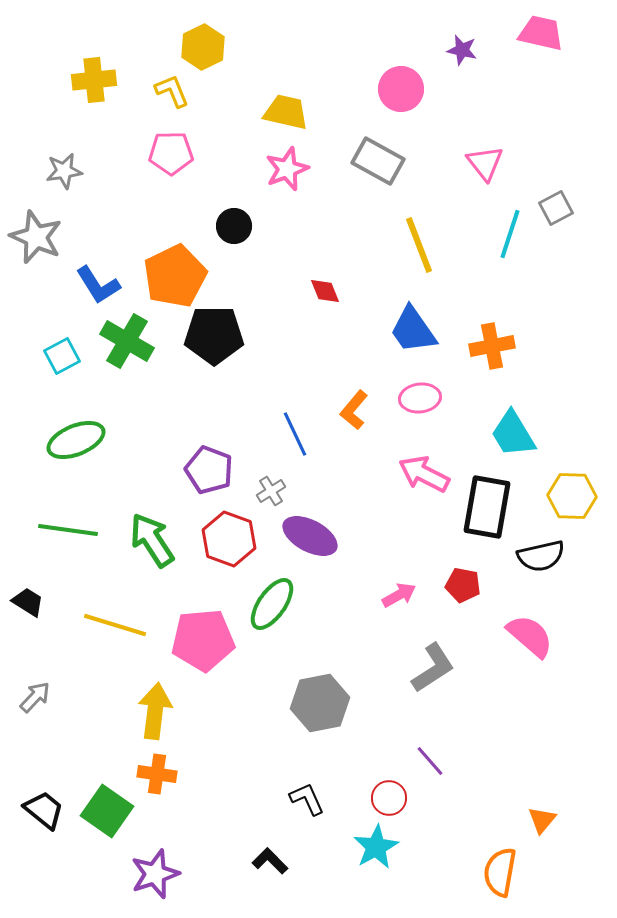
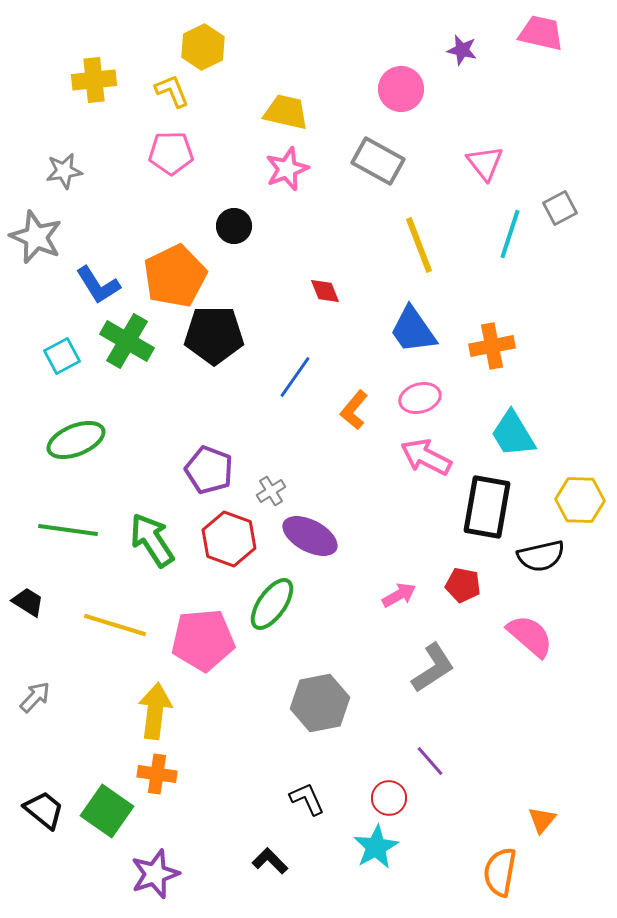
gray square at (556, 208): moved 4 px right
pink ellipse at (420, 398): rotated 9 degrees counterclockwise
blue line at (295, 434): moved 57 px up; rotated 60 degrees clockwise
pink arrow at (424, 474): moved 2 px right, 17 px up
yellow hexagon at (572, 496): moved 8 px right, 4 px down
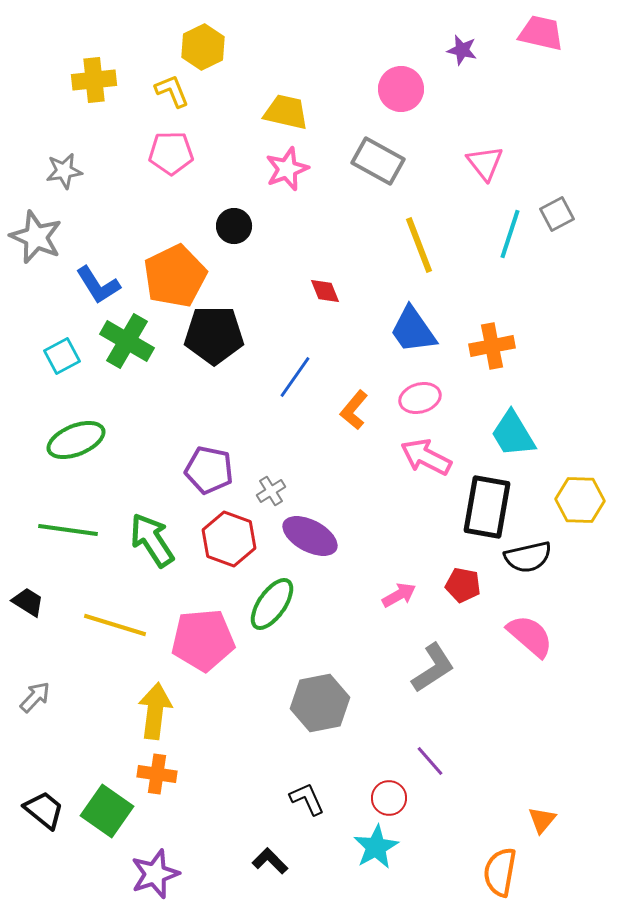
gray square at (560, 208): moved 3 px left, 6 px down
purple pentagon at (209, 470): rotated 9 degrees counterclockwise
black semicircle at (541, 556): moved 13 px left, 1 px down
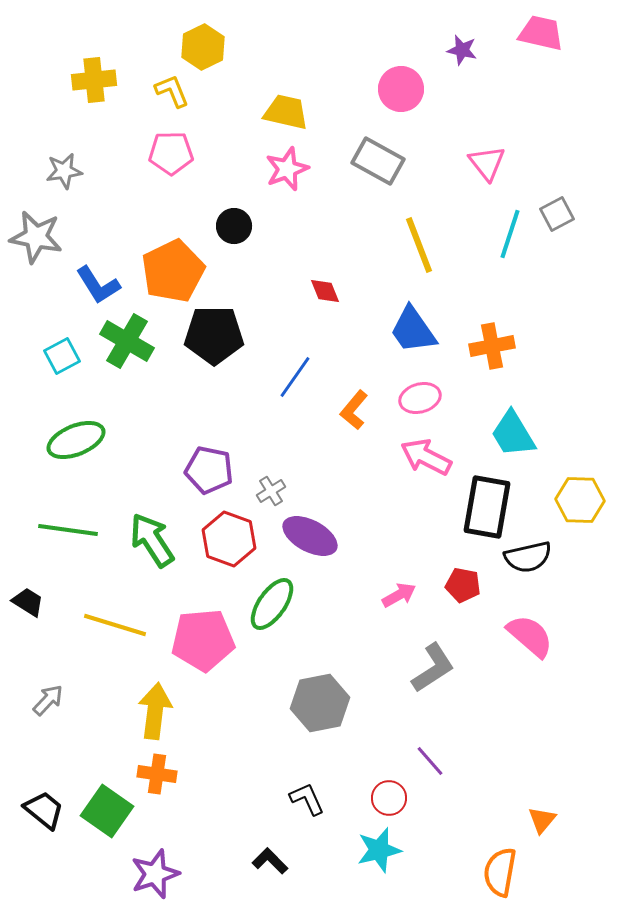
pink triangle at (485, 163): moved 2 px right
gray star at (36, 237): rotated 12 degrees counterclockwise
orange pentagon at (175, 276): moved 2 px left, 5 px up
gray arrow at (35, 697): moved 13 px right, 3 px down
cyan star at (376, 847): moved 3 px right, 3 px down; rotated 15 degrees clockwise
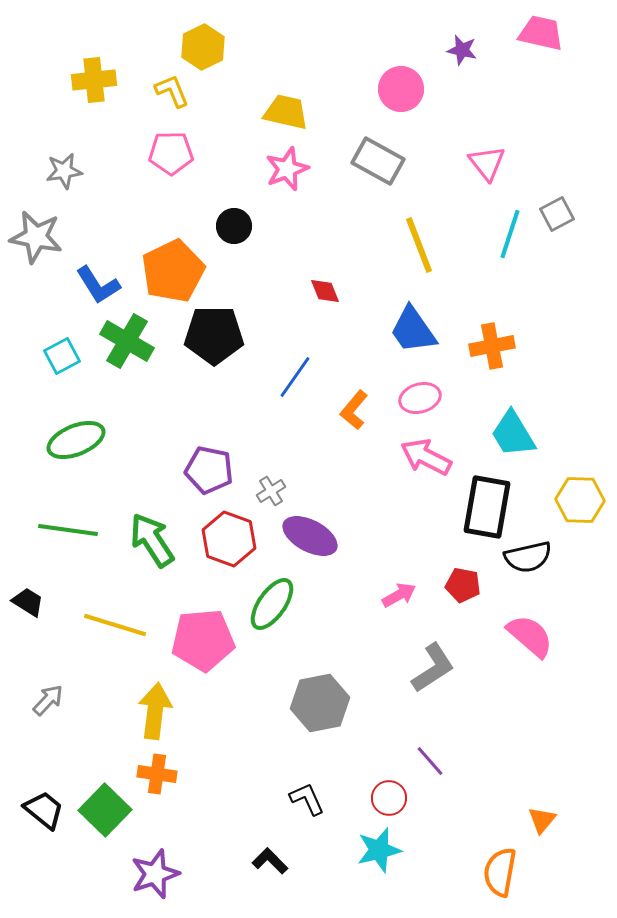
green square at (107, 811): moved 2 px left, 1 px up; rotated 9 degrees clockwise
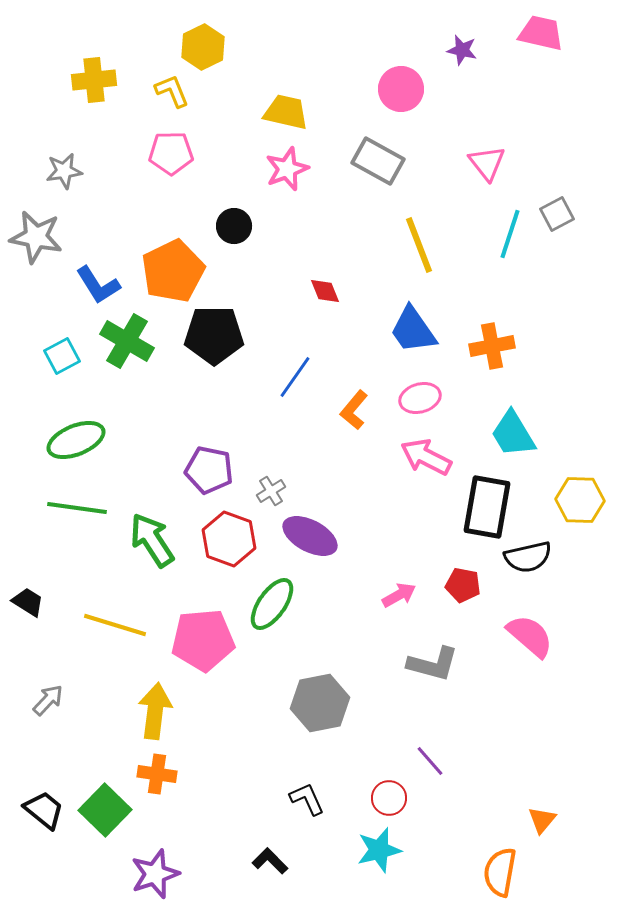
green line at (68, 530): moved 9 px right, 22 px up
gray L-shape at (433, 668): moved 4 px up; rotated 48 degrees clockwise
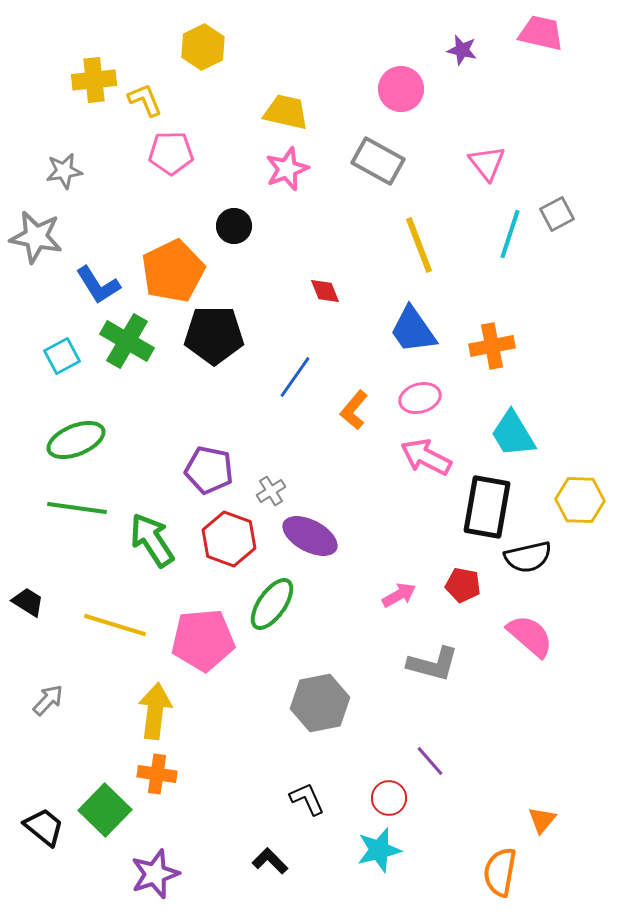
yellow L-shape at (172, 91): moved 27 px left, 9 px down
black trapezoid at (44, 810): moved 17 px down
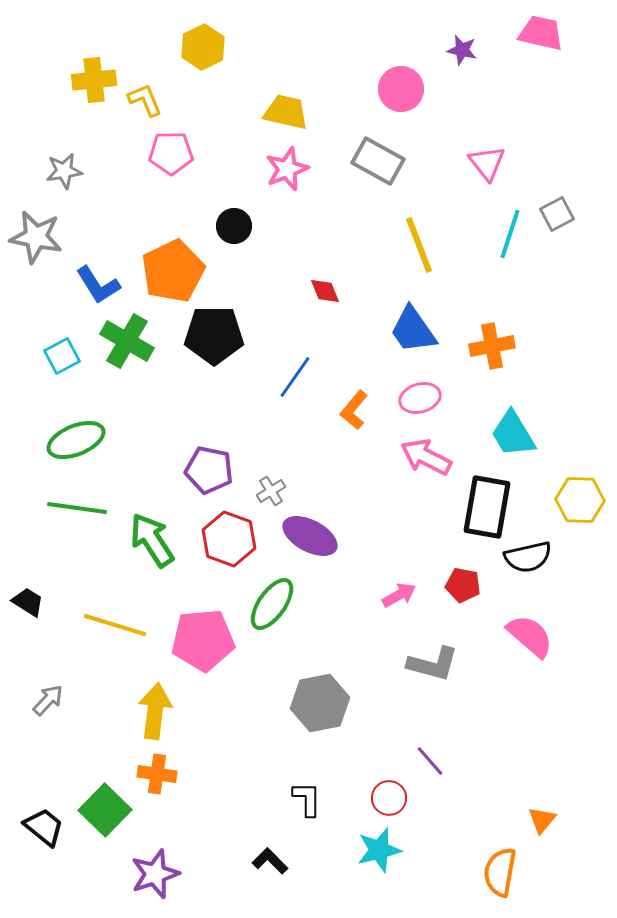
black L-shape at (307, 799): rotated 24 degrees clockwise
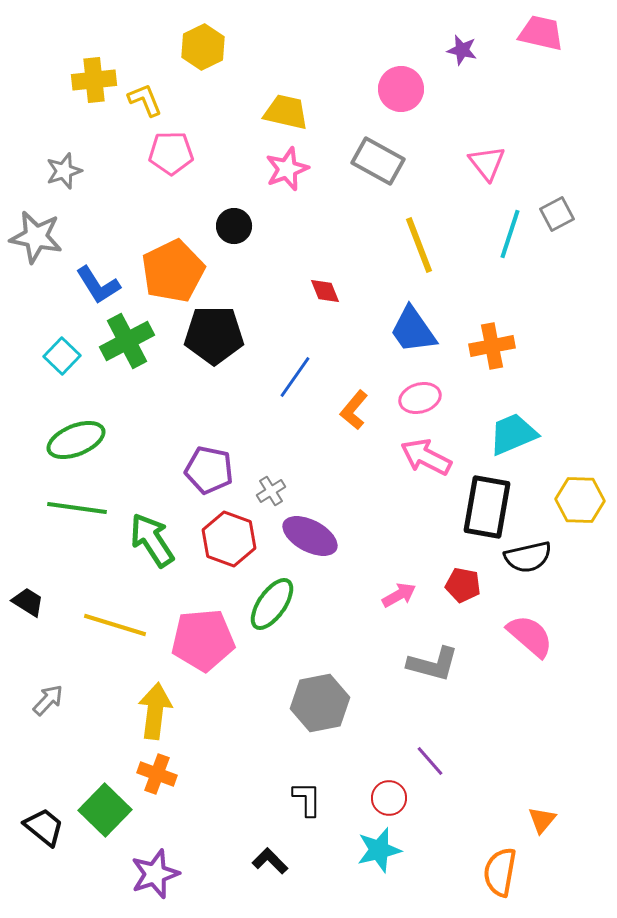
gray star at (64, 171): rotated 9 degrees counterclockwise
green cross at (127, 341): rotated 32 degrees clockwise
cyan square at (62, 356): rotated 18 degrees counterclockwise
cyan trapezoid at (513, 434): rotated 98 degrees clockwise
orange cross at (157, 774): rotated 12 degrees clockwise
